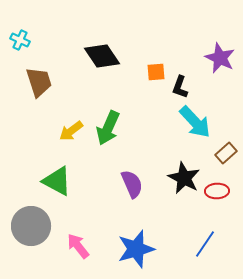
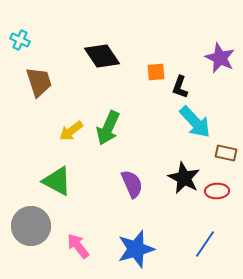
brown rectangle: rotated 55 degrees clockwise
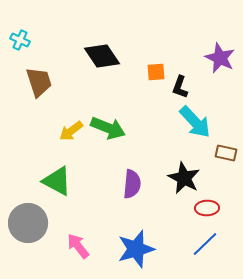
green arrow: rotated 92 degrees counterclockwise
purple semicircle: rotated 28 degrees clockwise
red ellipse: moved 10 px left, 17 px down
gray circle: moved 3 px left, 3 px up
blue line: rotated 12 degrees clockwise
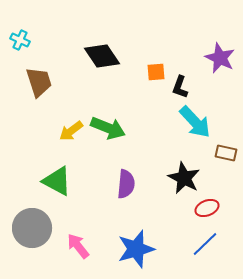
purple semicircle: moved 6 px left
red ellipse: rotated 20 degrees counterclockwise
gray circle: moved 4 px right, 5 px down
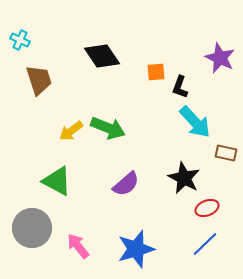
brown trapezoid: moved 2 px up
purple semicircle: rotated 44 degrees clockwise
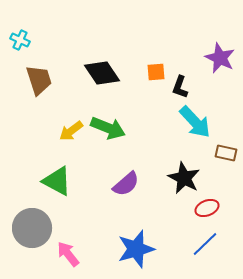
black diamond: moved 17 px down
pink arrow: moved 10 px left, 8 px down
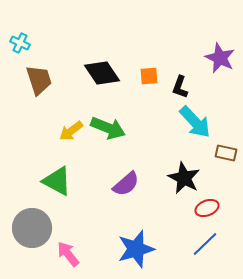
cyan cross: moved 3 px down
orange square: moved 7 px left, 4 px down
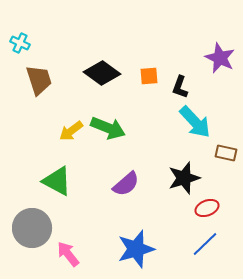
black diamond: rotated 21 degrees counterclockwise
black star: rotated 28 degrees clockwise
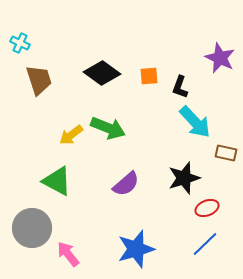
yellow arrow: moved 4 px down
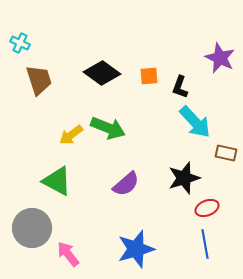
blue line: rotated 56 degrees counterclockwise
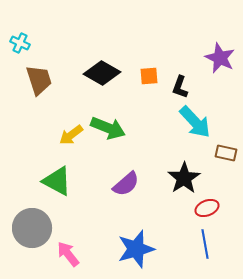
black diamond: rotated 6 degrees counterclockwise
black star: rotated 16 degrees counterclockwise
